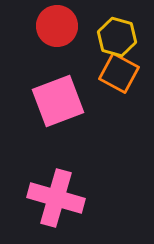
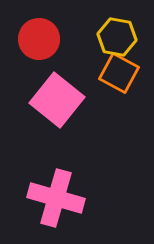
red circle: moved 18 px left, 13 px down
yellow hexagon: rotated 6 degrees counterclockwise
pink square: moved 1 px left, 1 px up; rotated 30 degrees counterclockwise
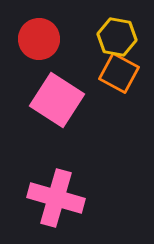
pink square: rotated 6 degrees counterclockwise
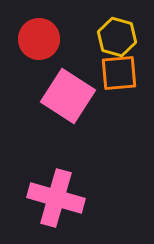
yellow hexagon: rotated 6 degrees clockwise
orange square: rotated 33 degrees counterclockwise
pink square: moved 11 px right, 4 px up
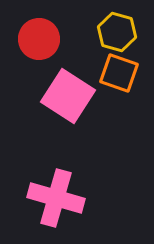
yellow hexagon: moved 5 px up
orange square: rotated 24 degrees clockwise
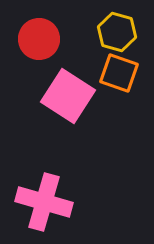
pink cross: moved 12 px left, 4 px down
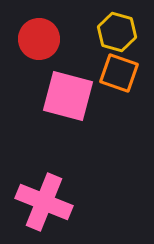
pink square: rotated 18 degrees counterclockwise
pink cross: rotated 6 degrees clockwise
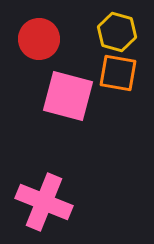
orange square: moved 1 px left; rotated 9 degrees counterclockwise
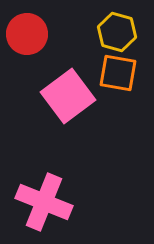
red circle: moved 12 px left, 5 px up
pink square: rotated 38 degrees clockwise
